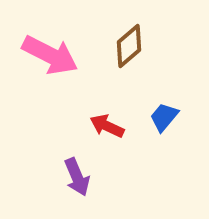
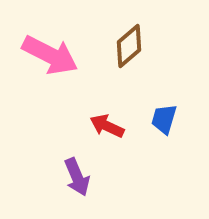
blue trapezoid: moved 2 px down; rotated 24 degrees counterclockwise
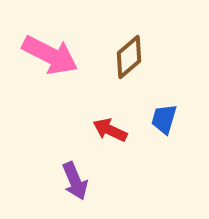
brown diamond: moved 11 px down
red arrow: moved 3 px right, 4 px down
purple arrow: moved 2 px left, 4 px down
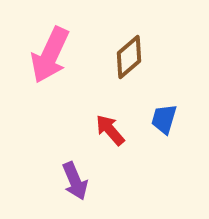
pink arrow: rotated 88 degrees clockwise
red arrow: rotated 24 degrees clockwise
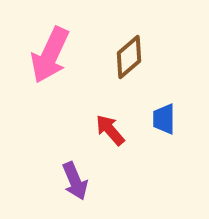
blue trapezoid: rotated 16 degrees counterclockwise
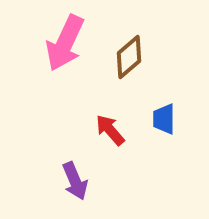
pink arrow: moved 15 px right, 12 px up
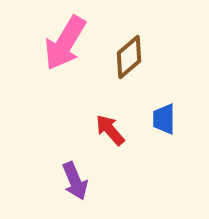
pink arrow: rotated 6 degrees clockwise
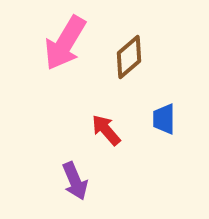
red arrow: moved 4 px left
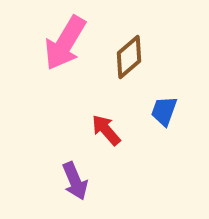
blue trapezoid: moved 8 px up; rotated 20 degrees clockwise
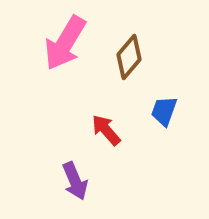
brown diamond: rotated 9 degrees counterclockwise
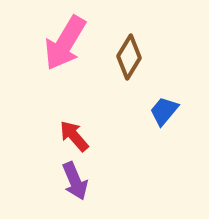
brown diamond: rotated 9 degrees counterclockwise
blue trapezoid: rotated 20 degrees clockwise
red arrow: moved 32 px left, 6 px down
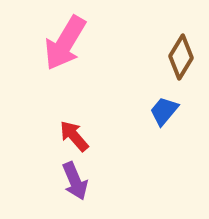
brown diamond: moved 52 px right
